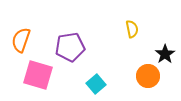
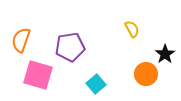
yellow semicircle: rotated 18 degrees counterclockwise
orange circle: moved 2 px left, 2 px up
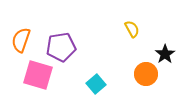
purple pentagon: moved 9 px left
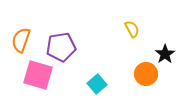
cyan square: moved 1 px right
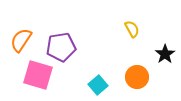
orange semicircle: rotated 15 degrees clockwise
orange circle: moved 9 px left, 3 px down
cyan square: moved 1 px right, 1 px down
